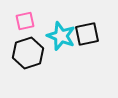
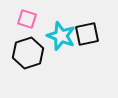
pink square: moved 2 px right, 2 px up; rotated 30 degrees clockwise
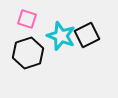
black square: moved 1 px down; rotated 15 degrees counterclockwise
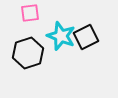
pink square: moved 3 px right, 6 px up; rotated 24 degrees counterclockwise
black square: moved 1 px left, 2 px down
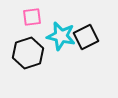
pink square: moved 2 px right, 4 px down
cyan star: rotated 8 degrees counterclockwise
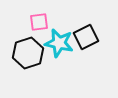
pink square: moved 7 px right, 5 px down
cyan star: moved 2 px left, 7 px down
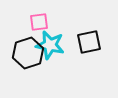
black square: moved 3 px right, 5 px down; rotated 15 degrees clockwise
cyan star: moved 9 px left, 2 px down
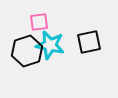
black hexagon: moved 1 px left, 2 px up
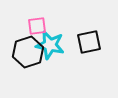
pink square: moved 2 px left, 4 px down
black hexagon: moved 1 px right, 1 px down
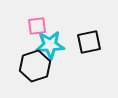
cyan star: rotated 16 degrees counterclockwise
black hexagon: moved 7 px right, 14 px down
